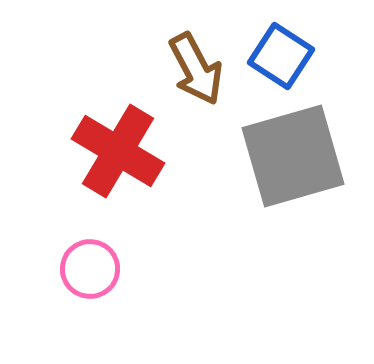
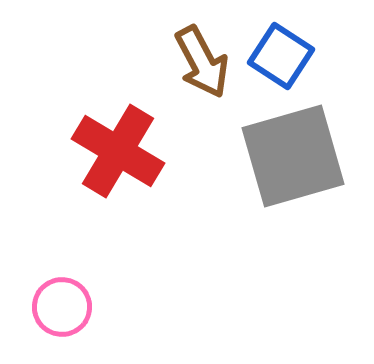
brown arrow: moved 6 px right, 7 px up
pink circle: moved 28 px left, 38 px down
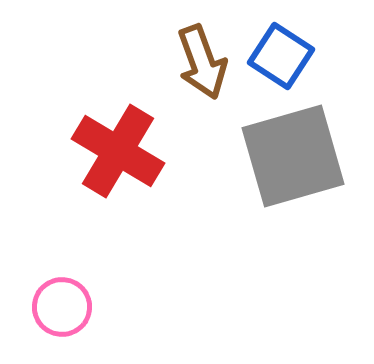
brown arrow: rotated 8 degrees clockwise
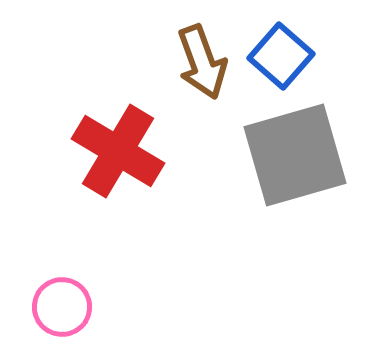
blue square: rotated 8 degrees clockwise
gray square: moved 2 px right, 1 px up
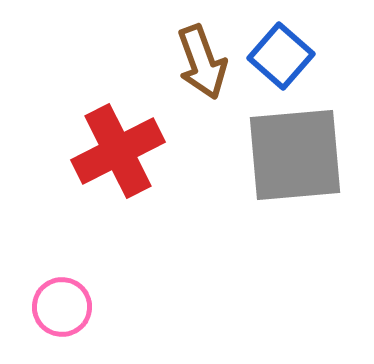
red cross: rotated 32 degrees clockwise
gray square: rotated 11 degrees clockwise
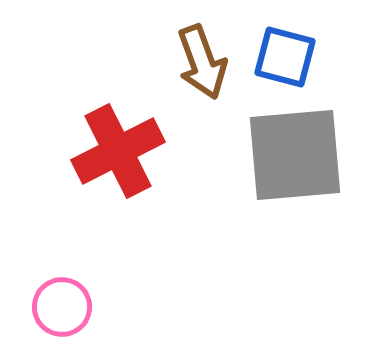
blue square: moved 4 px right, 1 px down; rotated 26 degrees counterclockwise
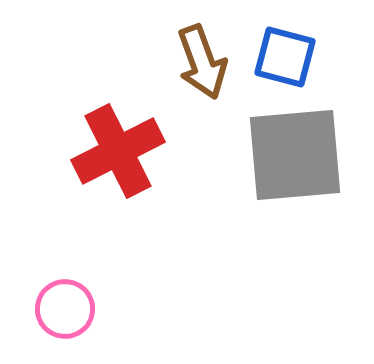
pink circle: moved 3 px right, 2 px down
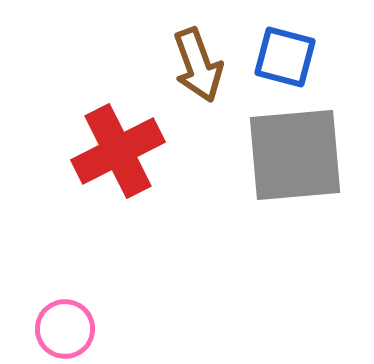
brown arrow: moved 4 px left, 3 px down
pink circle: moved 20 px down
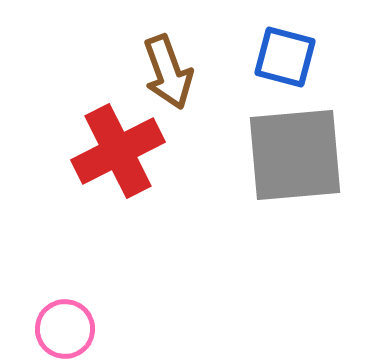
brown arrow: moved 30 px left, 7 px down
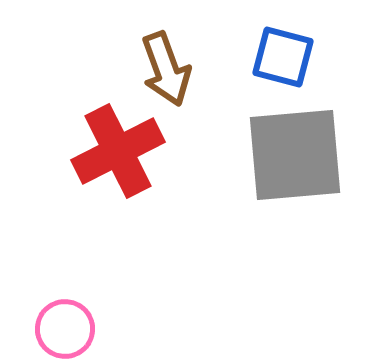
blue square: moved 2 px left
brown arrow: moved 2 px left, 3 px up
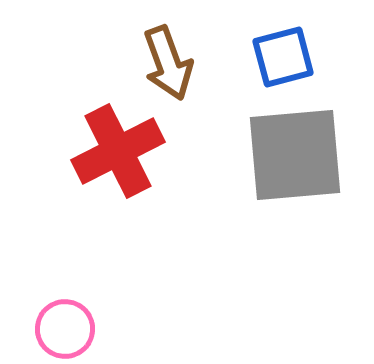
blue square: rotated 30 degrees counterclockwise
brown arrow: moved 2 px right, 6 px up
